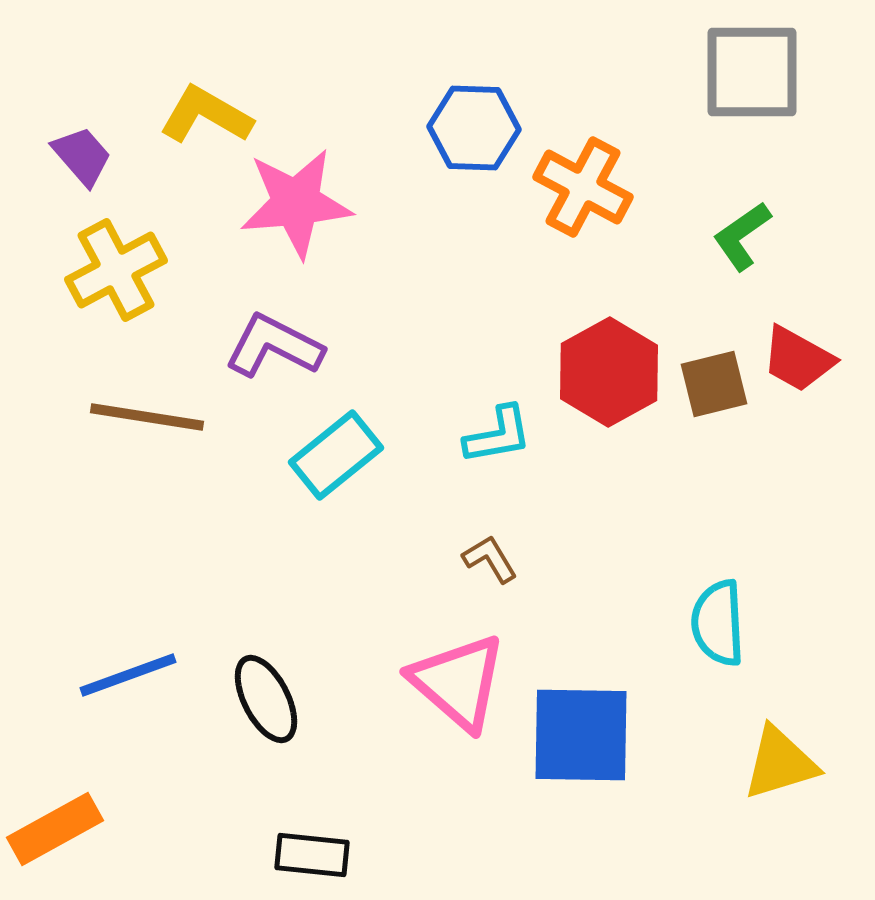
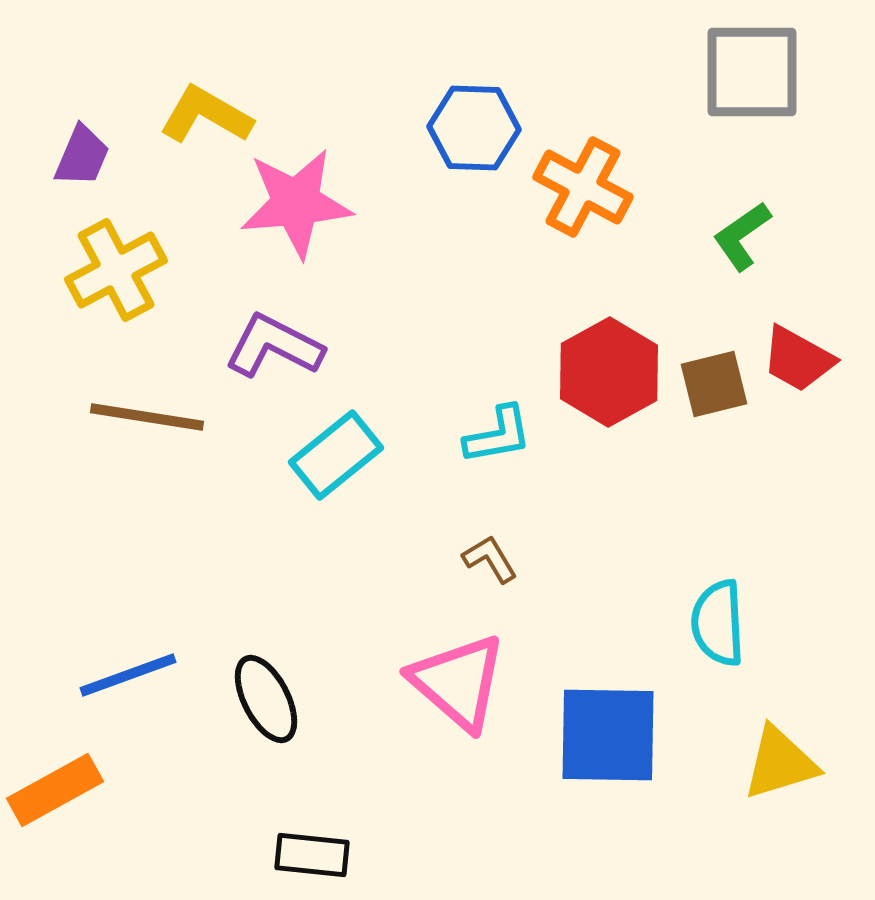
purple trapezoid: rotated 64 degrees clockwise
blue square: moved 27 px right
orange rectangle: moved 39 px up
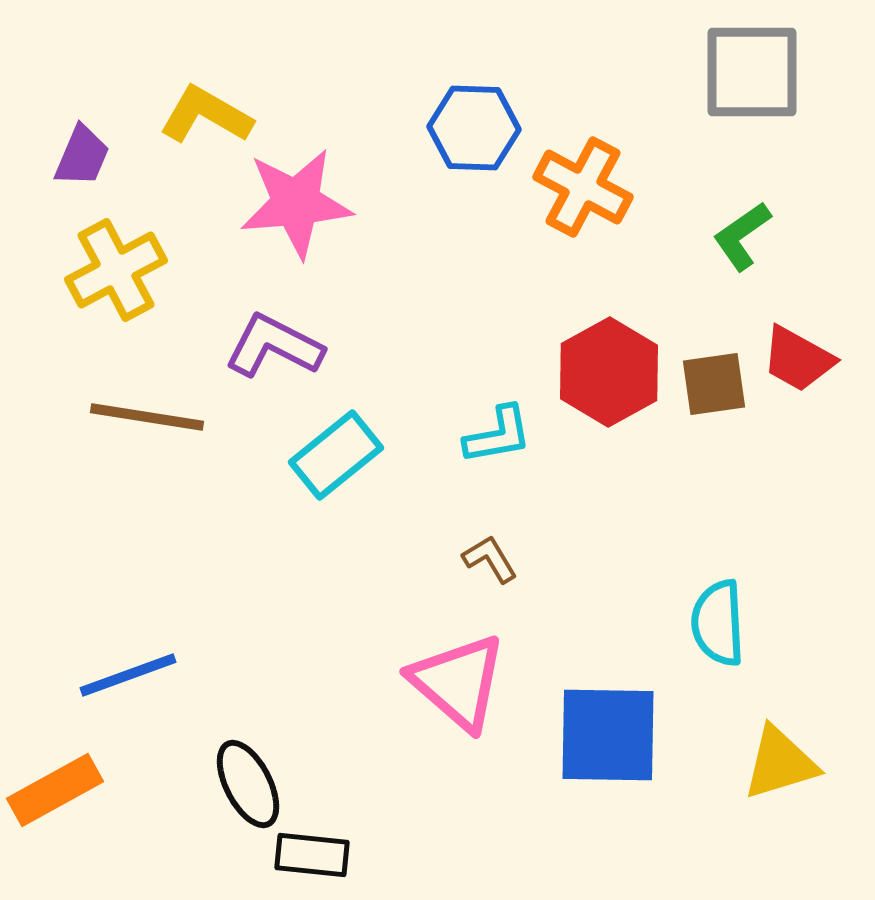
brown square: rotated 6 degrees clockwise
black ellipse: moved 18 px left, 85 px down
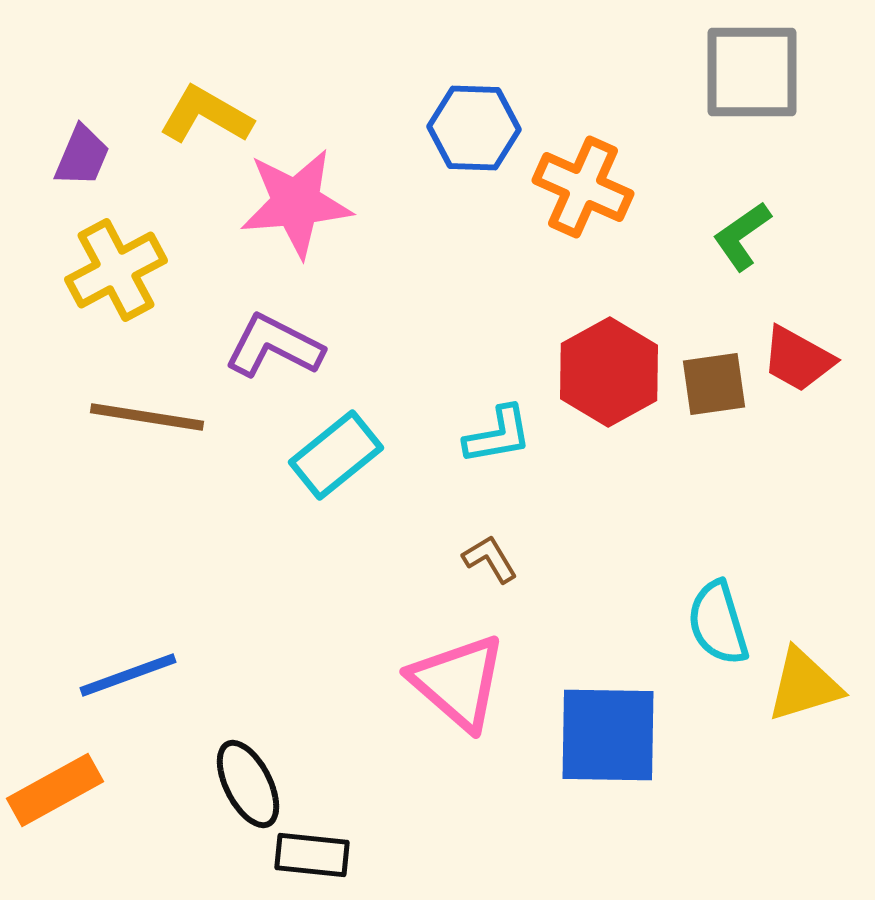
orange cross: rotated 4 degrees counterclockwise
cyan semicircle: rotated 14 degrees counterclockwise
yellow triangle: moved 24 px right, 78 px up
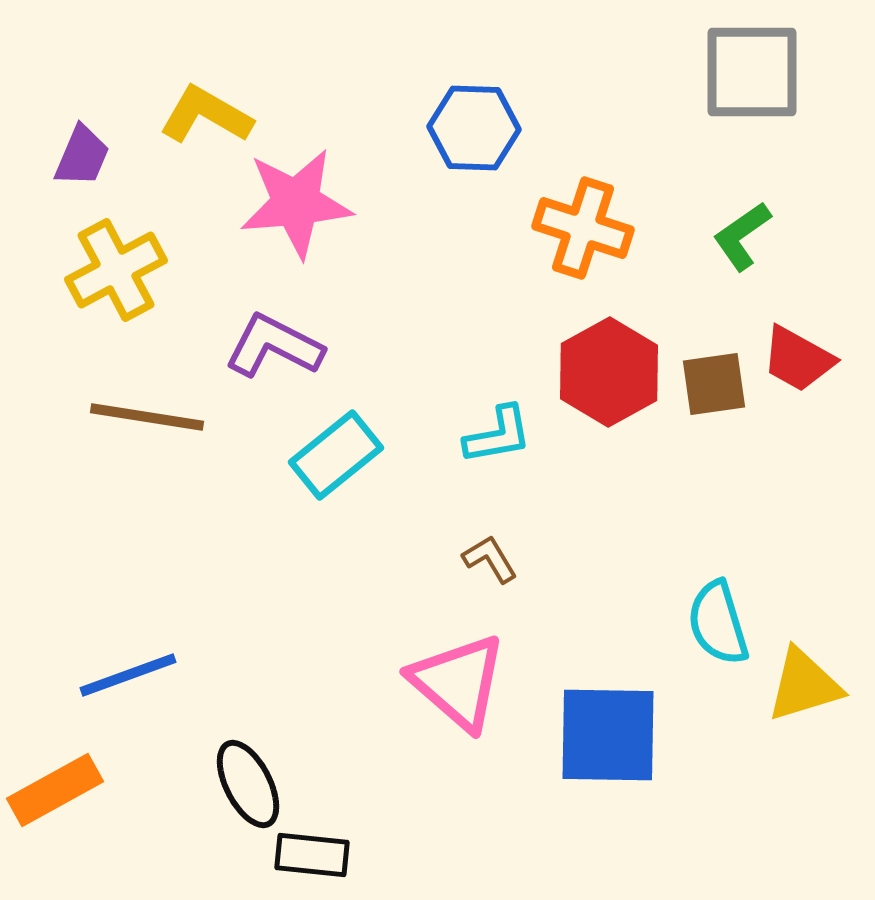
orange cross: moved 41 px down; rotated 6 degrees counterclockwise
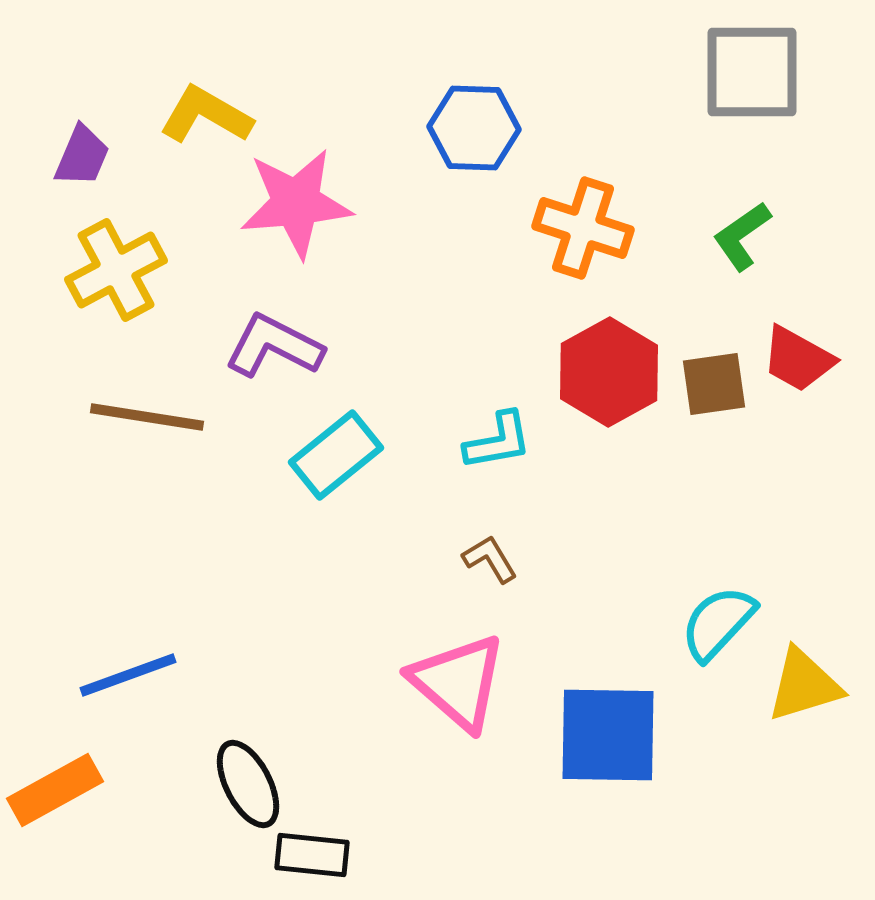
cyan L-shape: moved 6 px down
cyan semicircle: rotated 60 degrees clockwise
